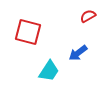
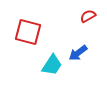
cyan trapezoid: moved 3 px right, 6 px up
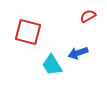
blue arrow: rotated 18 degrees clockwise
cyan trapezoid: rotated 115 degrees clockwise
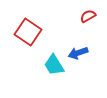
red square: rotated 20 degrees clockwise
cyan trapezoid: moved 2 px right
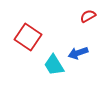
red square: moved 5 px down
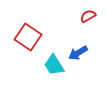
blue arrow: rotated 12 degrees counterclockwise
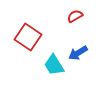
red semicircle: moved 13 px left
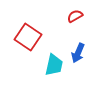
blue arrow: rotated 36 degrees counterclockwise
cyan trapezoid: rotated 135 degrees counterclockwise
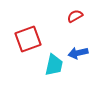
red square: moved 2 px down; rotated 36 degrees clockwise
blue arrow: rotated 54 degrees clockwise
